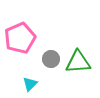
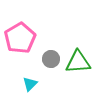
pink pentagon: rotated 8 degrees counterclockwise
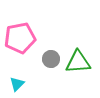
pink pentagon: rotated 20 degrees clockwise
cyan triangle: moved 13 px left
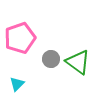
pink pentagon: rotated 8 degrees counterclockwise
green triangle: rotated 40 degrees clockwise
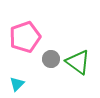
pink pentagon: moved 5 px right, 1 px up
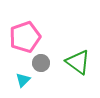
gray circle: moved 10 px left, 4 px down
cyan triangle: moved 6 px right, 4 px up
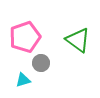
green triangle: moved 22 px up
cyan triangle: rotated 28 degrees clockwise
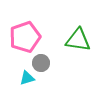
green triangle: rotated 28 degrees counterclockwise
cyan triangle: moved 4 px right, 2 px up
